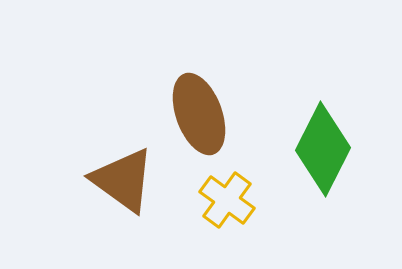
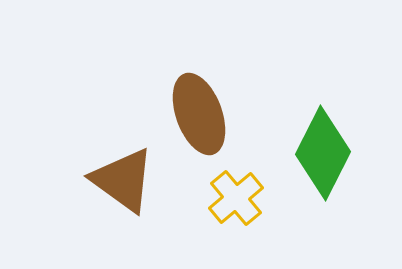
green diamond: moved 4 px down
yellow cross: moved 9 px right, 2 px up; rotated 14 degrees clockwise
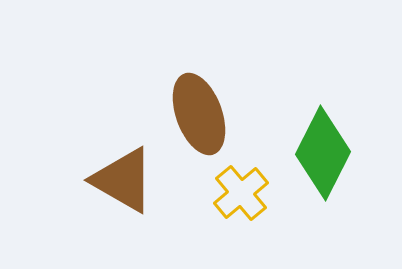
brown triangle: rotated 6 degrees counterclockwise
yellow cross: moved 5 px right, 5 px up
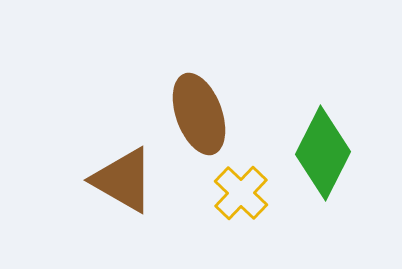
yellow cross: rotated 6 degrees counterclockwise
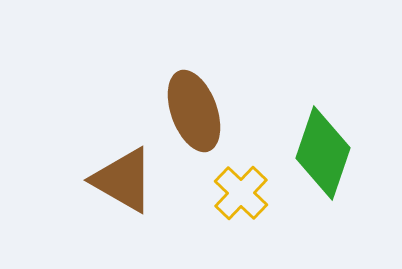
brown ellipse: moved 5 px left, 3 px up
green diamond: rotated 8 degrees counterclockwise
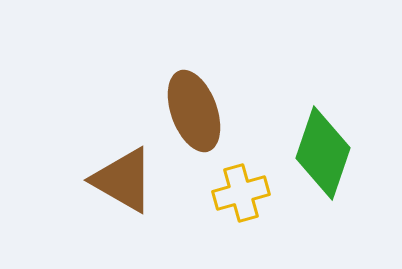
yellow cross: rotated 30 degrees clockwise
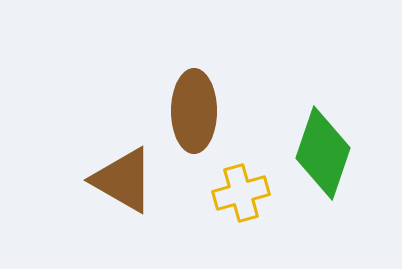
brown ellipse: rotated 20 degrees clockwise
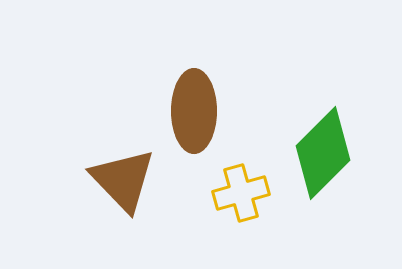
green diamond: rotated 26 degrees clockwise
brown triangle: rotated 16 degrees clockwise
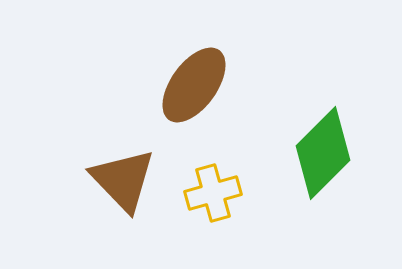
brown ellipse: moved 26 px up; rotated 36 degrees clockwise
yellow cross: moved 28 px left
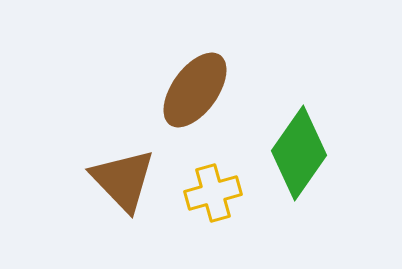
brown ellipse: moved 1 px right, 5 px down
green diamond: moved 24 px left; rotated 10 degrees counterclockwise
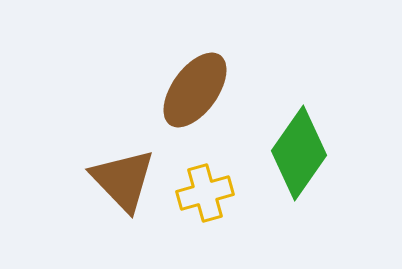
yellow cross: moved 8 px left
